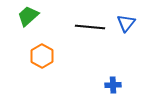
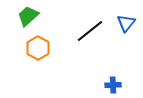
black line: moved 4 px down; rotated 44 degrees counterclockwise
orange hexagon: moved 4 px left, 8 px up
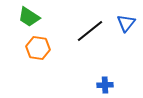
green trapezoid: moved 1 px right, 1 px down; rotated 105 degrees counterclockwise
orange hexagon: rotated 20 degrees counterclockwise
blue cross: moved 8 px left
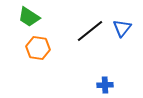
blue triangle: moved 4 px left, 5 px down
